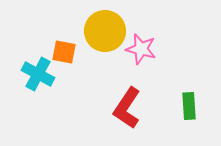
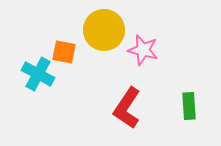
yellow circle: moved 1 px left, 1 px up
pink star: moved 2 px right, 1 px down
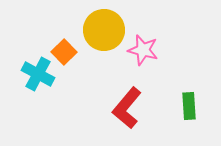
orange square: rotated 35 degrees clockwise
red L-shape: rotated 6 degrees clockwise
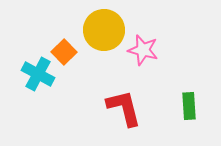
red L-shape: moved 3 px left; rotated 126 degrees clockwise
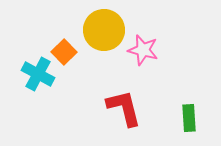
green rectangle: moved 12 px down
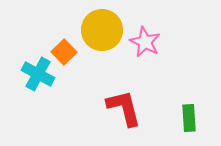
yellow circle: moved 2 px left
pink star: moved 2 px right, 8 px up; rotated 12 degrees clockwise
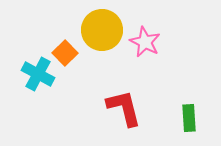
orange square: moved 1 px right, 1 px down
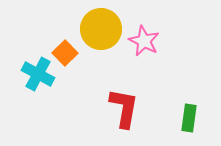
yellow circle: moved 1 px left, 1 px up
pink star: moved 1 px left, 1 px up
red L-shape: rotated 24 degrees clockwise
green rectangle: rotated 12 degrees clockwise
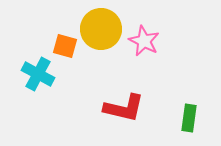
orange square: moved 7 px up; rotated 30 degrees counterclockwise
red L-shape: rotated 93 degrees clockwise
